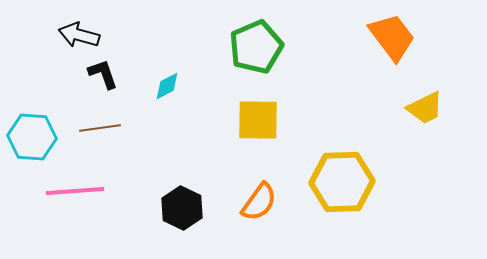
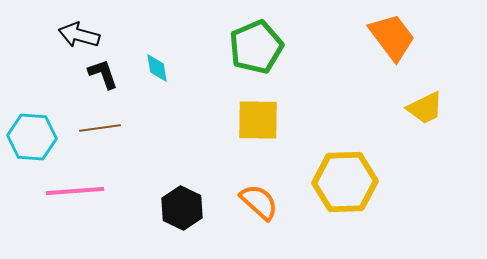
cyan diamond: moved 10 px left, 18 px up; rotated 72 degrees counterclockwise
yellow hexagon: moved 3 px right
orange semicircle: rotated 84 degrees counterclockwise
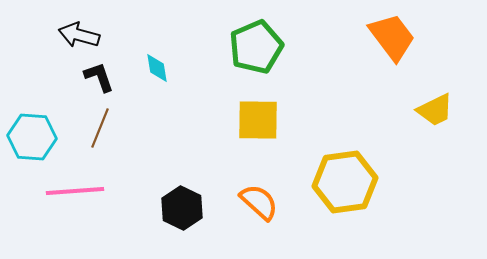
black L-shape: moved 4 px left, 3 px down
yellow trapezoid: moved 10 px right, 2 px down
brown line: rotated 60 degrees counterclockwise
yellow hexagon: rotated 6 degrees counterclockwise
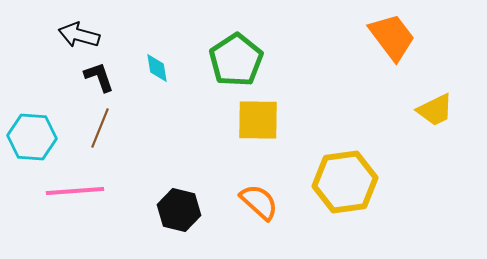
green pentagon: moved 20 px left, 13 px down; rotated 10 degrees counterclockwise
black hexagon: moved 3 px left, 2 px down; rotated 12 degrees counterclockwise
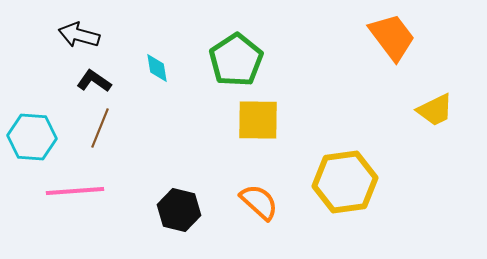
black L-shape: moved 5 px left, 4 px down; rotated 36 degrees counterclockwise
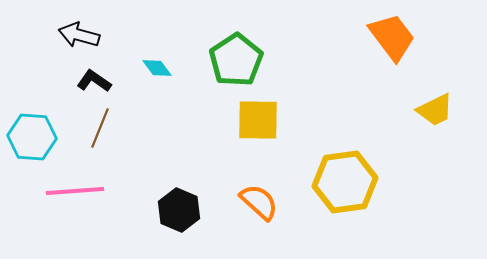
cyan diamond: rotated 28 degrees counterclockwise
black hexagon: rotated 9 degrees clockwise
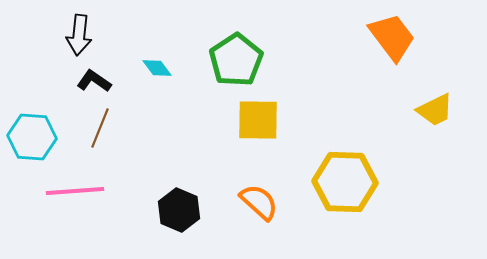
black arrow: rotated 99 degrees counterclockwise
yellow hexagon: rotated 10 degrees clockwise
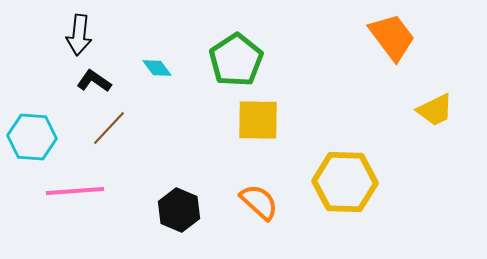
brown line: moved 9 px right; rotated 21 degrees clockwise
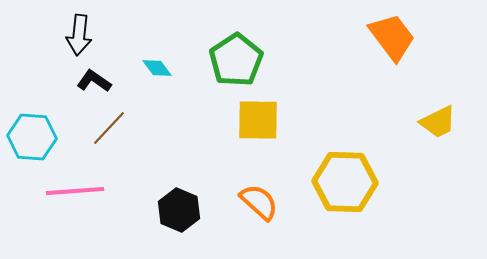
yellow trapezoid: moved 3 px right, 12 px down
